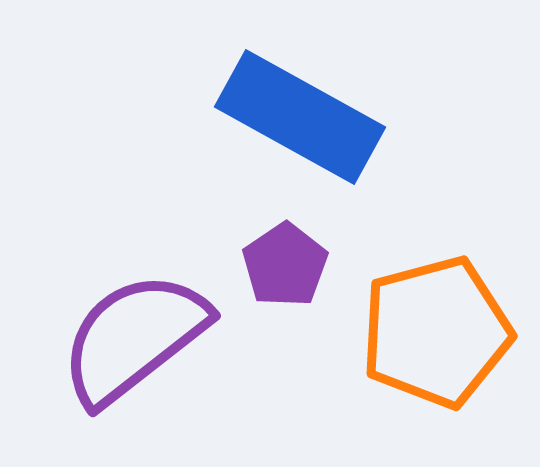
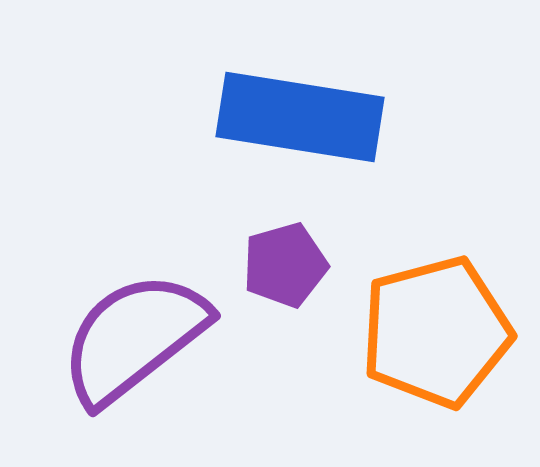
blue rectangle: rotated 20 degrees counterclockwise
purple pentagon: rotated 18 degrees clockwise
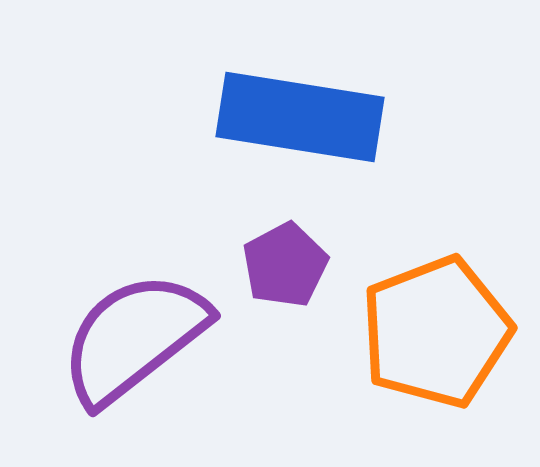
purple pentagon: rotated 12 degrees counterclockwise
orange pentagon: rotated 6 degrees counterclockwise
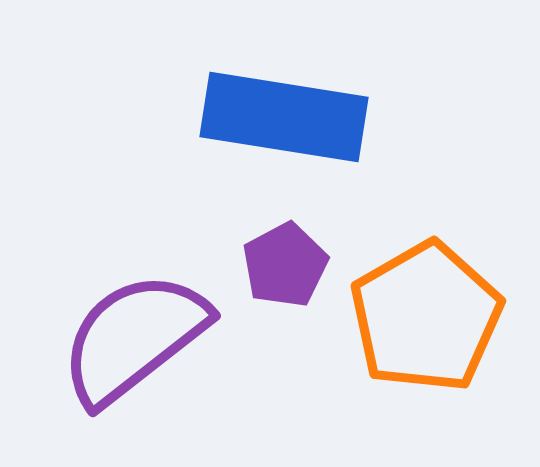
blue rectangle: moved 16 px left
orange pentagon: moved 10 px left, 15 px up; rotated 9 degrees counterclockwise
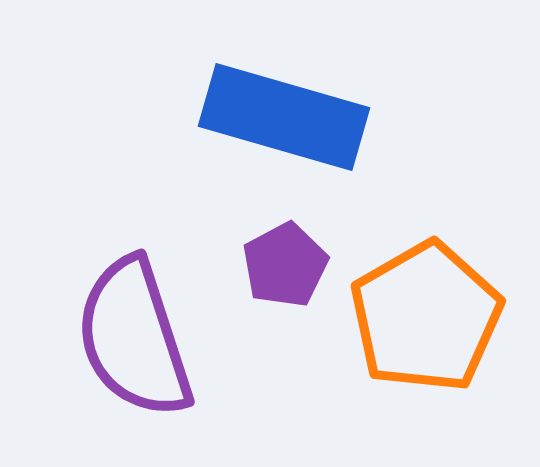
blue rectangle: rotated 7 degrees clockwise
purple semicircle: rotated 70 degrees counterclockwise
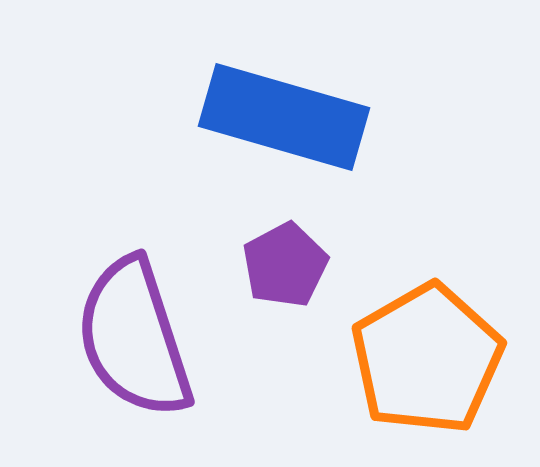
orange pentagon: moved 1 px right, 42 px down
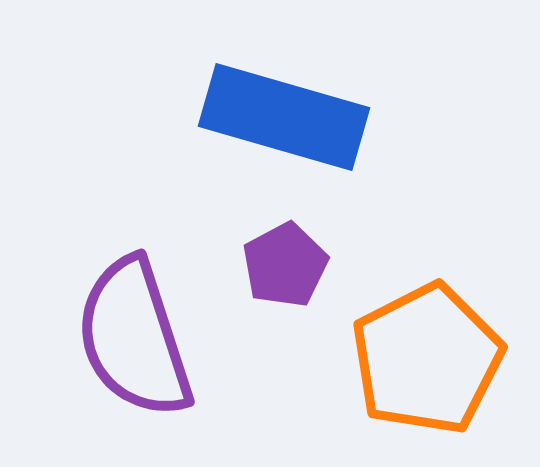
orange pentagon: rotated 3 degrees clockwise
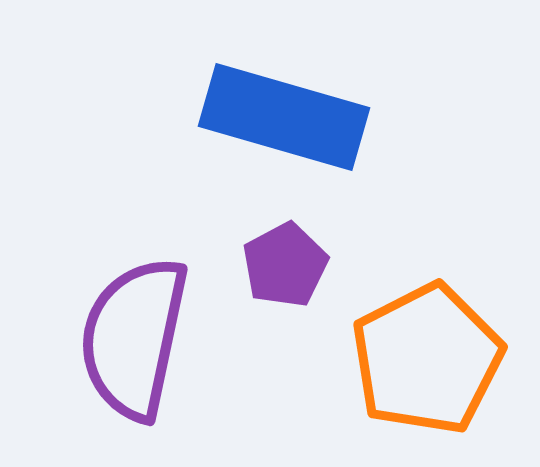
purple semicircle: rotated 30 degrees clockwise
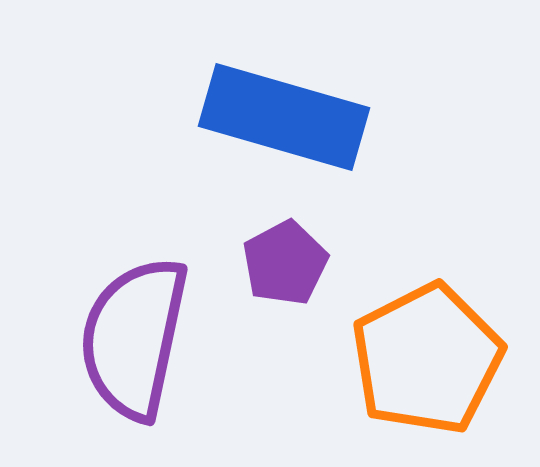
purple pentagon: moved 2 px up
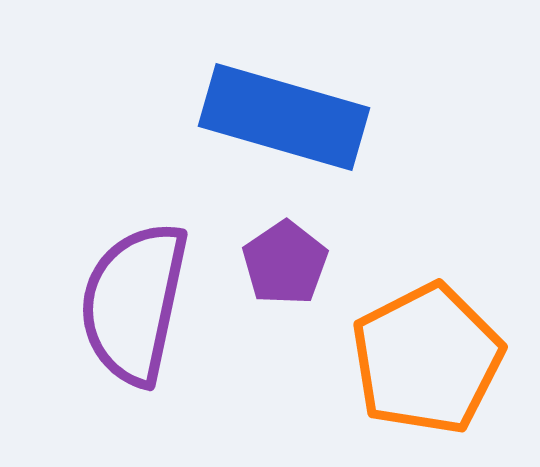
purple pentagon: rotated 6 degrees counterclockwise
purple semicircle: moved 35 px up
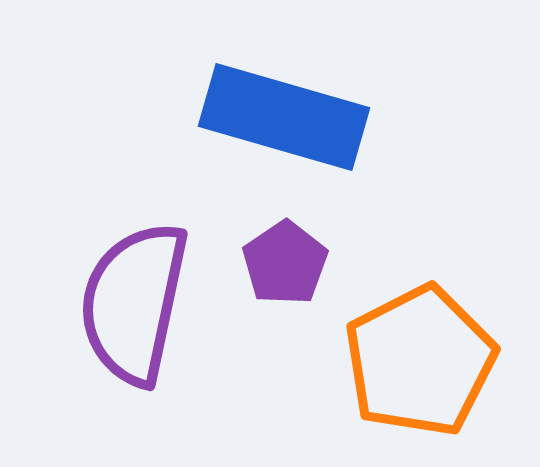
orange pentagon: moved 7 px left, 2 px down
